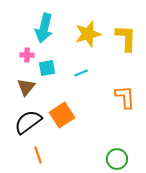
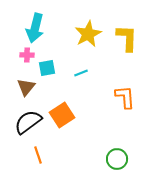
cyan arrow: moved 9 px left
yellow star: rotated 12 degrees counterclockwise
yellow L-shape: moved 1 px right
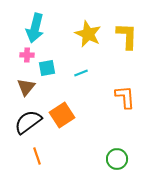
yellow star: rotated 20 degrees counterclockwise
yellow L-shape: moved 2 px up
orange line: moved 1 px left, 1 px down
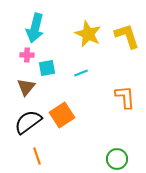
yellow L-shape: rotated 20 degrees counterclockwise
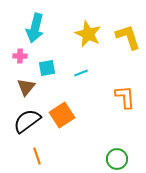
yellow L-shape: moved 1 px right, 1 px down
pink cross: moved 7 px left, 1 px down
black semicircle: moved 1 px left, 1 px up
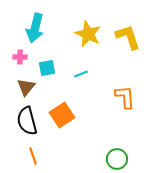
pink cross: moved 1 px down
cyan line: moved 1 px down
black semicircle: rotated 68 degrees counterclockwise
orange line: moved 4 px left
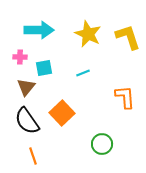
cyan arrow: moved 4 px right, 2 px down; rotated 104 degrees counterclockwise
cyan square: moved 3 px left
cyan line: moved 2 px right, 1 px up
orange square: moved 2 px up; rotated 10 degrees counterclockwise
black semicircle: rotated 20 degrees counterclockwise
green circle: moved 15 px left, 15 px up
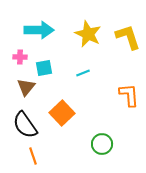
orange L-shape: moved 4 px right, 2 px up
black semicircle: moved 2 px left, 4 px down
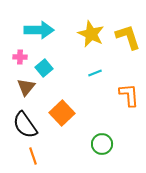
yellow star: moved 3 px right
cyan square: rotated 30 degrees counterclockwise
cyan line: moved 12 px right
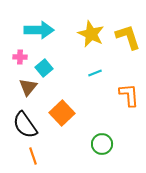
brown triangle: moved 2 px right
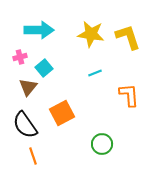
yellow star: rotated 16 degrees counterclockwise
pink cross: rotated 16 degrees counterclockwise
orange square: rotated 15 degrees clockwise
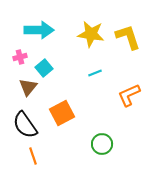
orange L-shape: rotated 110 degrees counterclockwise
